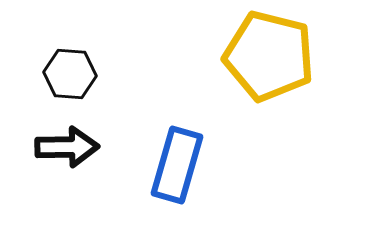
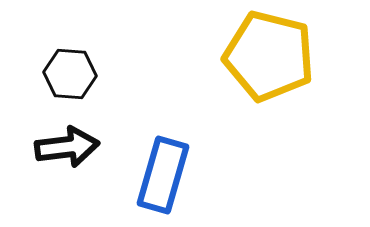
black arrow: rotated 6 degrees counterclockwise
blue rectangle: moved 14 px left, 10 px down
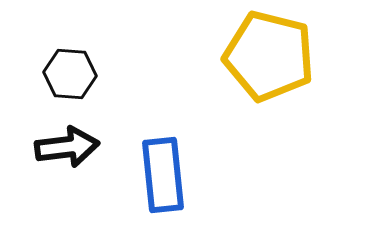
blue rectangle: rotated 22 degrees counterclockwise
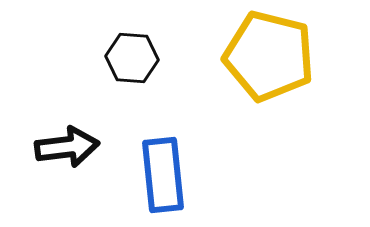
black hexagon: moved 62 px right, 16 px up
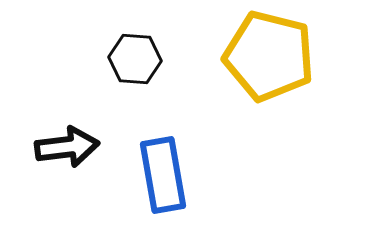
black hexagon: moved 3 px right, 1 px down
blue rectangle: rotated 4 degrees counterclockwise
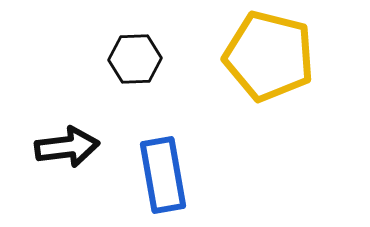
black hexagon: rotated 6 degrees counterclockwise
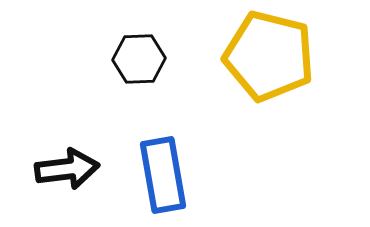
black hexagon: moved 4 px right
black arrow: moved 22 px down
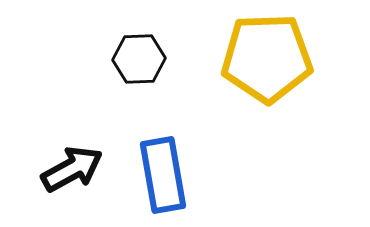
yellow pentagon: moved 2 px left, 2 px down; rotated 16 degrees counterclockwise
black arrow: moved 5 px right; rotated 22 degrees counterclockwise
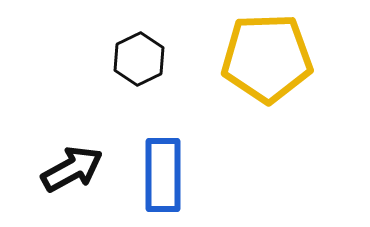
black hexagon: rotated 24 degrees counterclockwise
blue rectangle: rotated 10 degrees clockwise
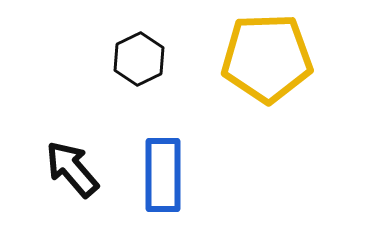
black arrow: rotated 102 degrees counterclockwise
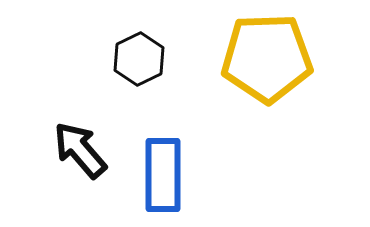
black arrow: moved 8 px right, 19 px up
